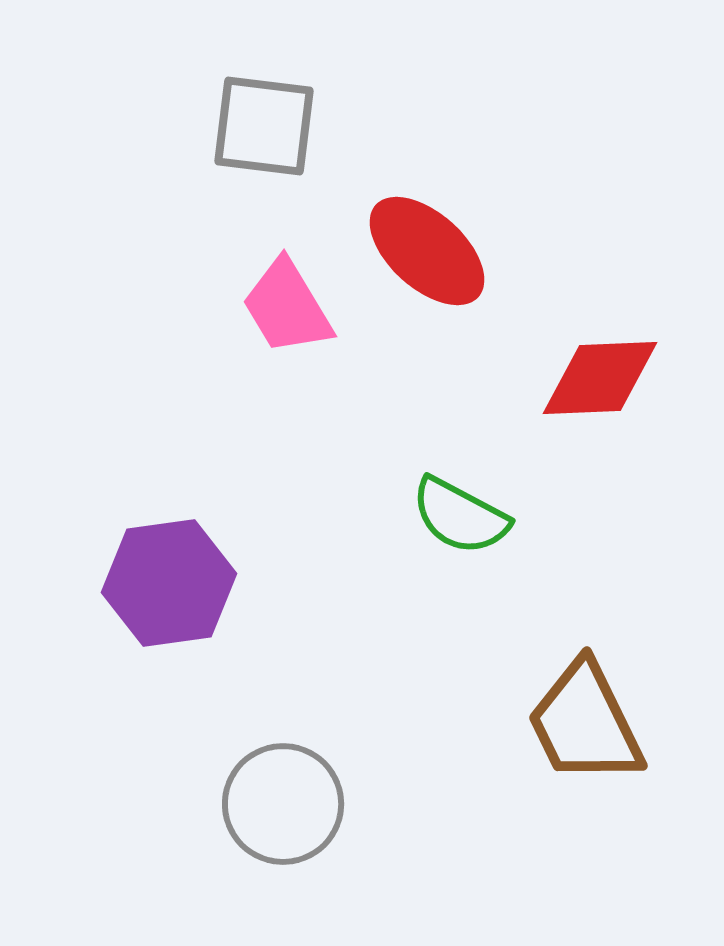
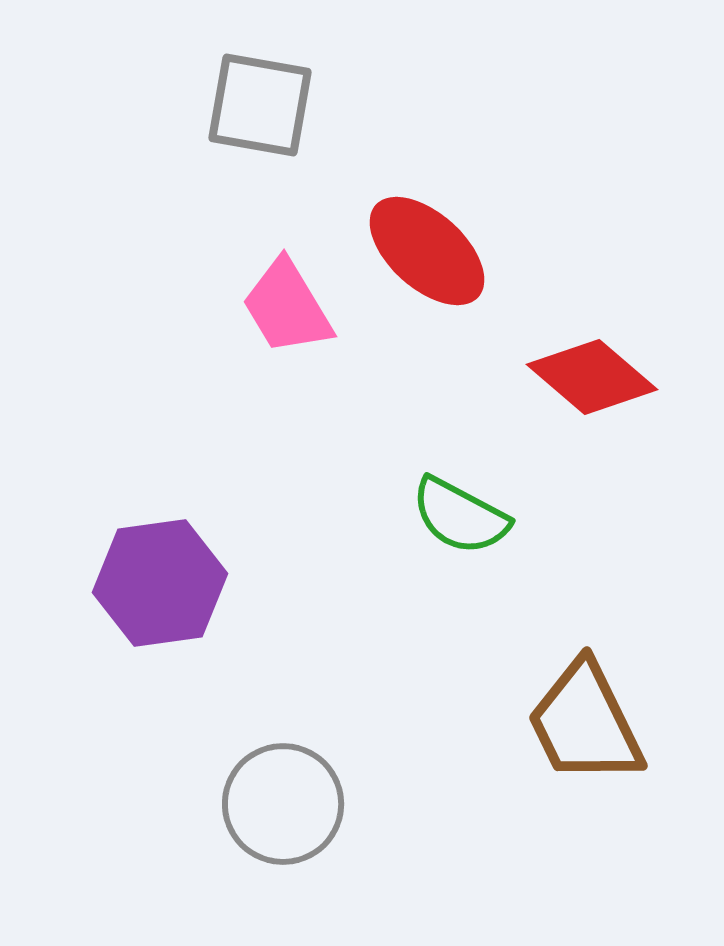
gray square: moved 4 px left, 21 px up; rotated 3 degrees clockwise
red diamond: moved 8 px left, 1 px up; rotated 43 degrees clockwise
purple hexagon: moved 9 px left
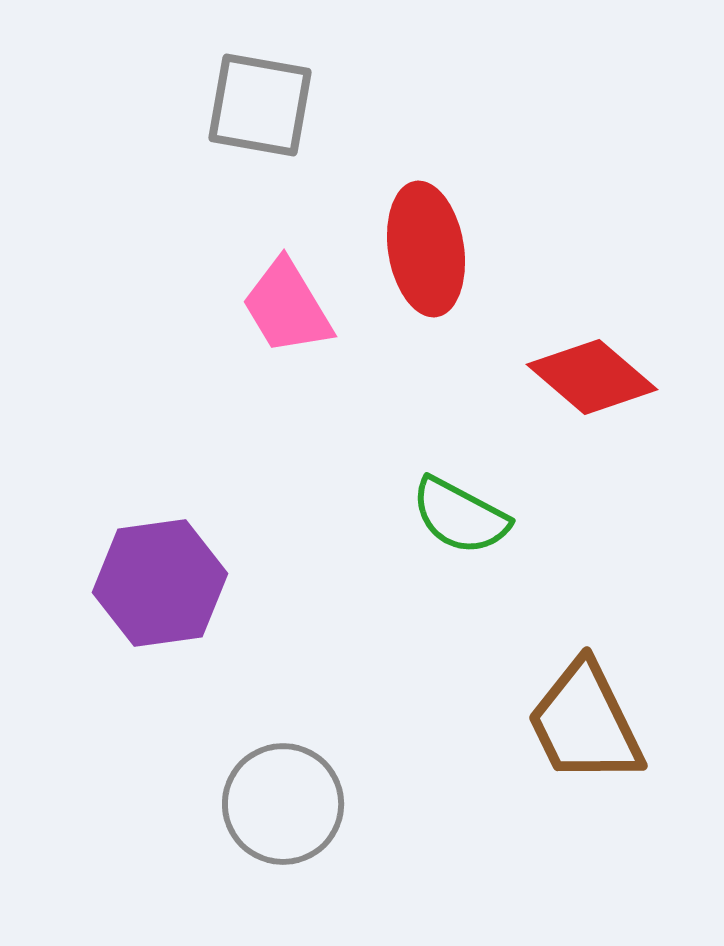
red ellipse: moved 1 px left, 2 px up; rotated 39 degrees clockwise
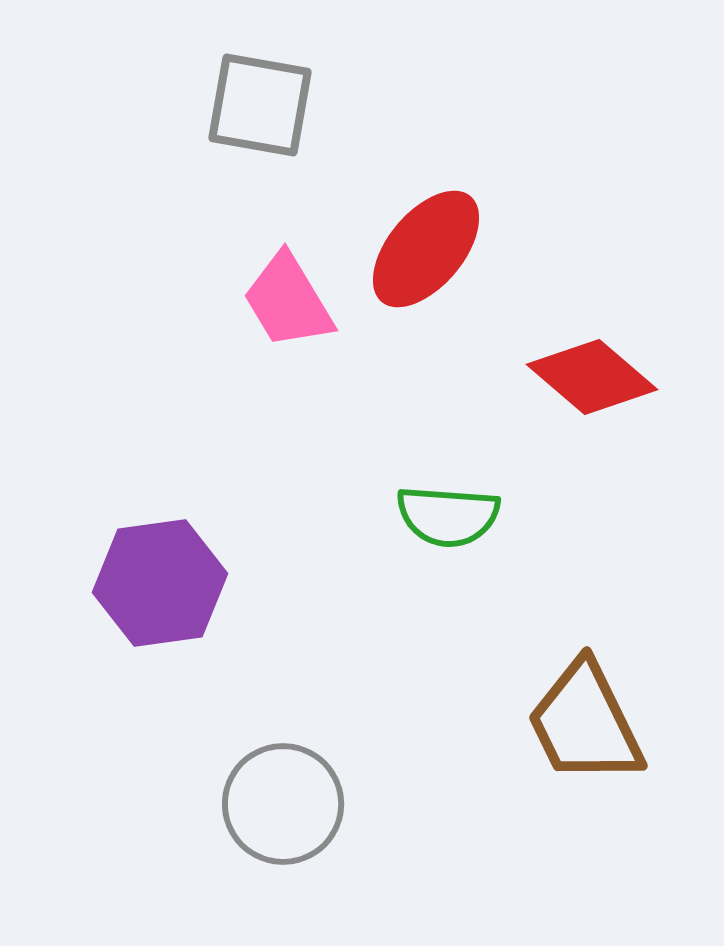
red ellipse: rotated 49 degrees clockwise
pink trapezoid: moved 1 px right, 6 px up
green semicircle: moved 12 px left; rotated 24 degrees counterclockwise
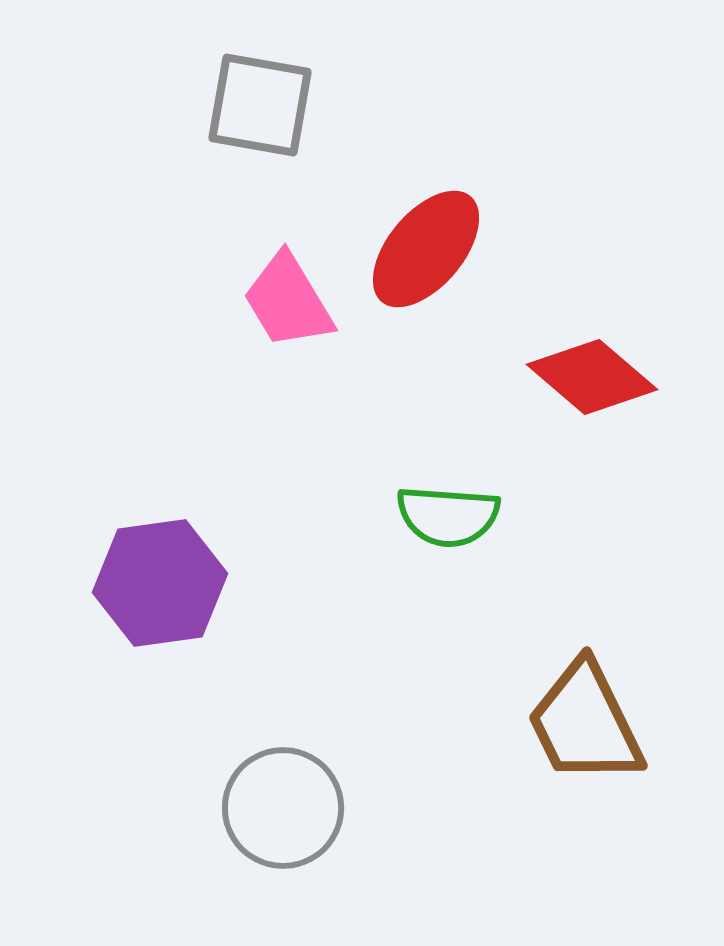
gray circle: moved 4 px down
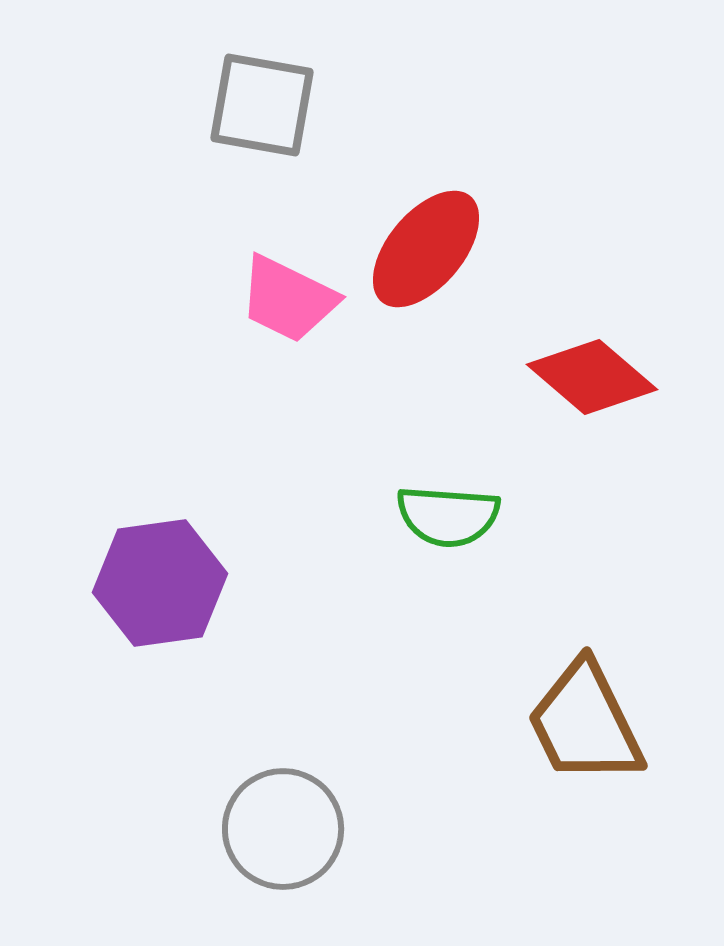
gray square: moved 2 px right
pink trapezoid: moved 2 px up; rotated 33 degrees counterclockwise
gray circle: moved 21 px down
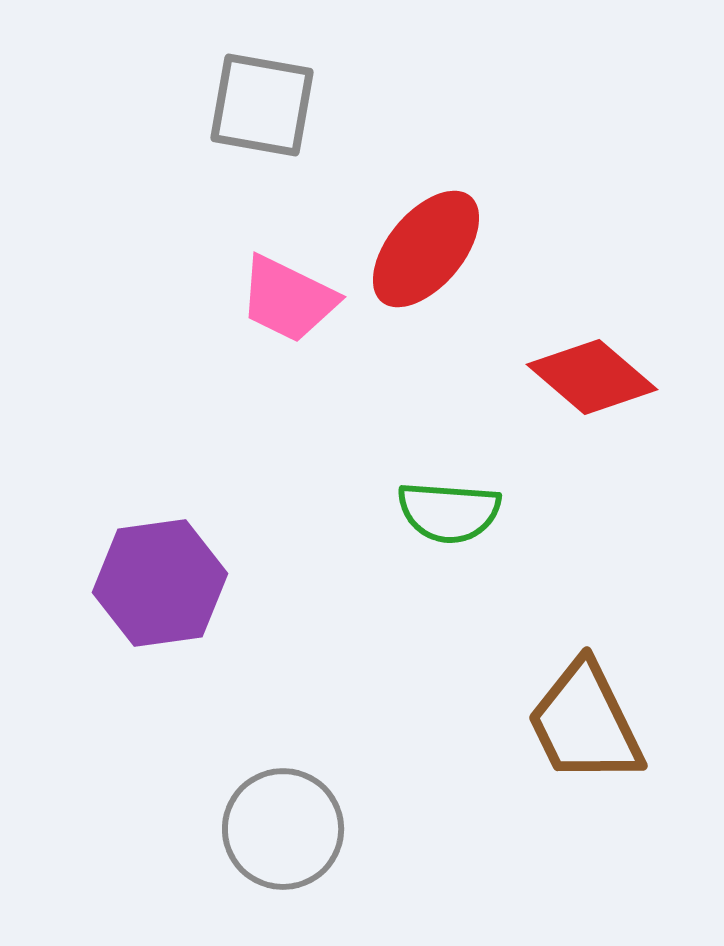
green semicircle: moved 1 px right, 4 px up
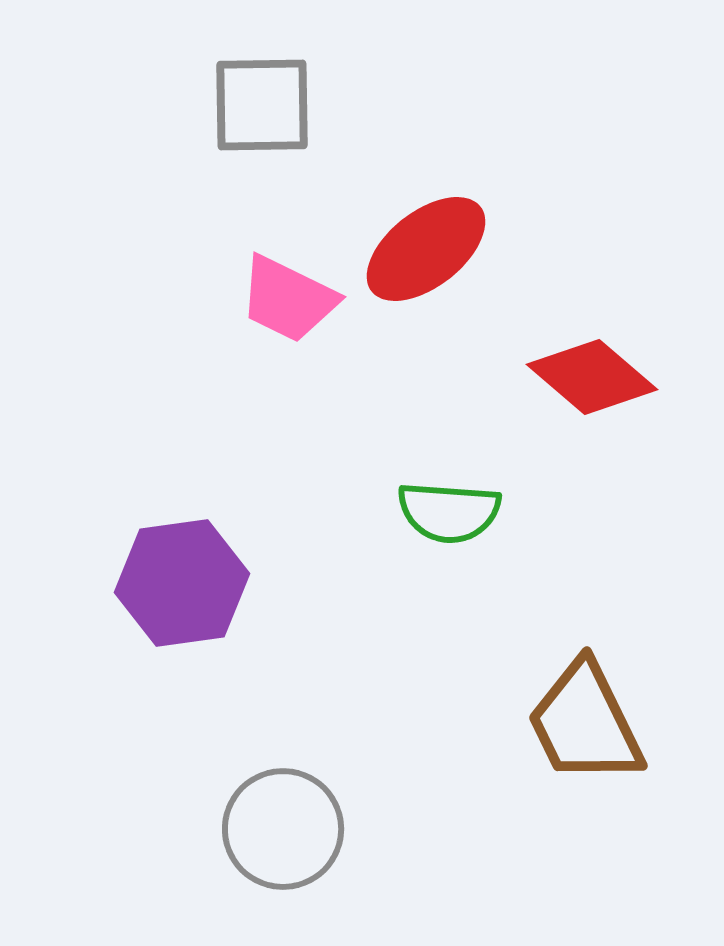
gray square: rotated 11 degrees counterclockwise
red ellipse: rotated 12 degrees clockwise
purple hexagon: moved 22 px right
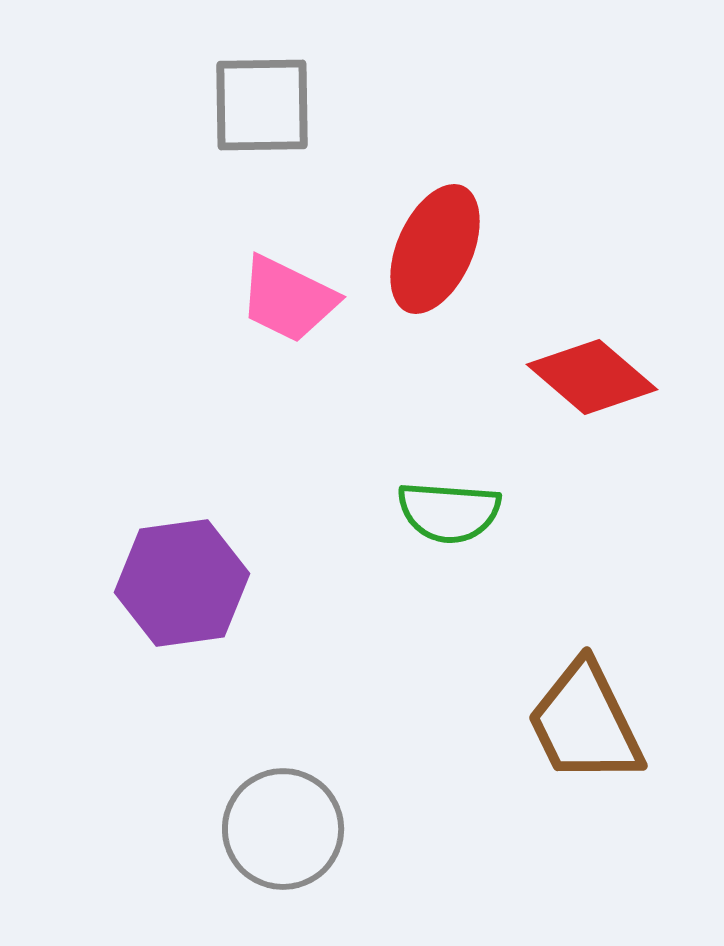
red ellipse: moved 9 px right; rotated 28 degrees counterclockwise
